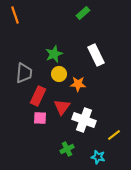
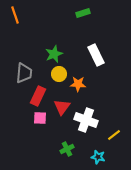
green rectangle: rotated 24 degrees clockwise
white cross: moved 2 px right
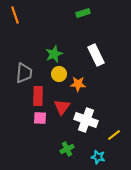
red rectangle: rotated 24 degrees counterclockwise
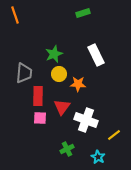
cyan star: rotated 16 degrees clockwise
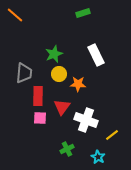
orange line: rotated 30 degrees counterclockwise
yellow line: moved 2 px left
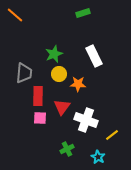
white rectangle: moved 2 px left, 1 px down
